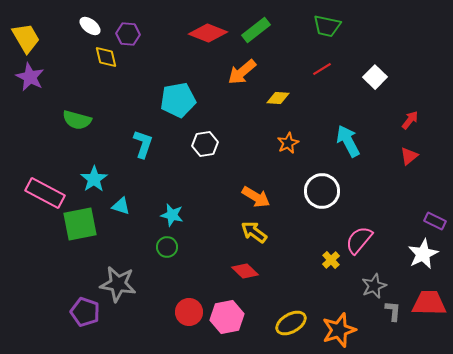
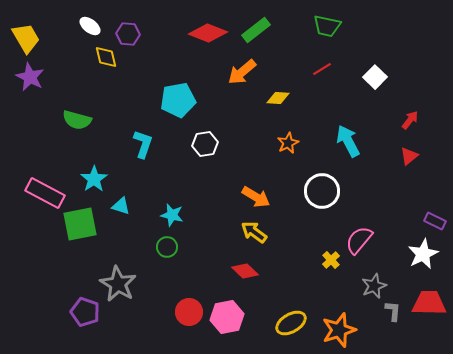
gray star at (118, 284): rotated 21 degrees clockwise
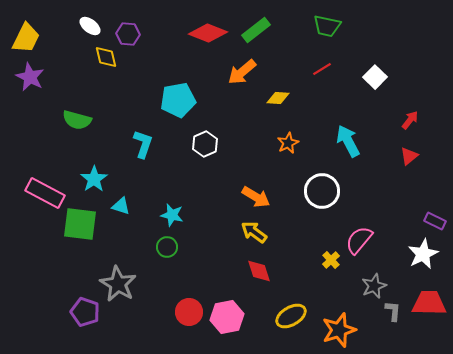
yellow trapezoid at (26, 38): rotated 56 degrees clockwise
white hexagon at (205, 144): rotated 15 degrees counterclockwise
green square at (80, 224): rotated 18 degrees clockwise
red diamond at (245, 271): moved 14 px right; rotated 28 degrees clockwise
yellow ellipse at (291, 323): moved 7 px up
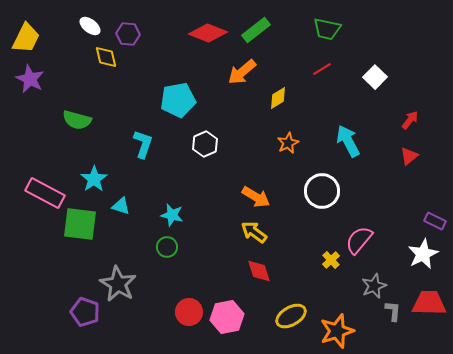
green trapezoid at (327, 26): moved 3 px down
purple star at (30, 77): moved 2 px down
yellow diamond at (278, 98): rotated 35 degrees counterclockwise
orange star at (339, 330): moved 2 px left, 1 px down
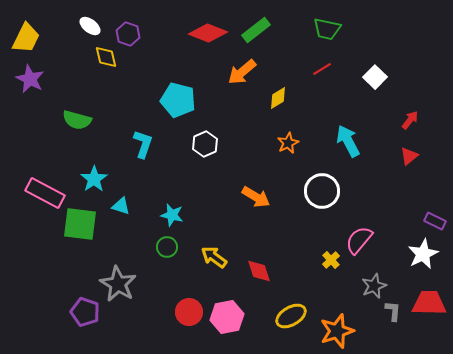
purple hexagon at (128, 34): rotated 15 degrees clockwise
cyan pentagon at (178, 100): rotated 24 degrees clockwise
yellow arrow at (254, 232): moved 40 px left, 25 px down
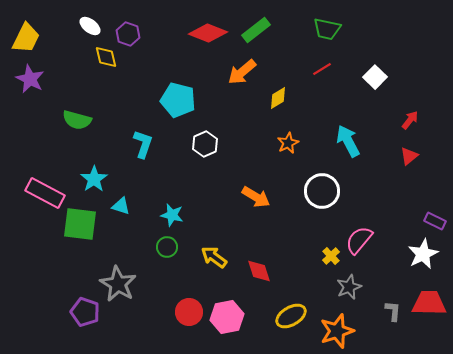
yellow cross at (331, 260): moved 4 px up
gray star at (374, 286): moved 25 px left, 1 px down
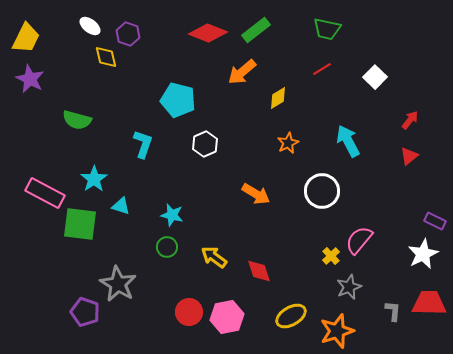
orange arrow at (256, 197): moved 3 px up
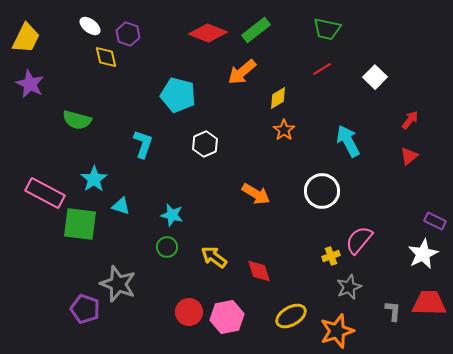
purple star at (30, 79): moved 5 px down
cyan pentagon at (178, 100): moved 5 px up
orange star at (288, 143): moved 4 px left, 13 px up; rotated 10 degrees counterclockwise
yellow cross at (331, 256): rotated 24 degrees clockwise
gray star at (118, 284): rotated 9 degrees counterclockwise
purple pentagon at (85, 312): moved 3 px up
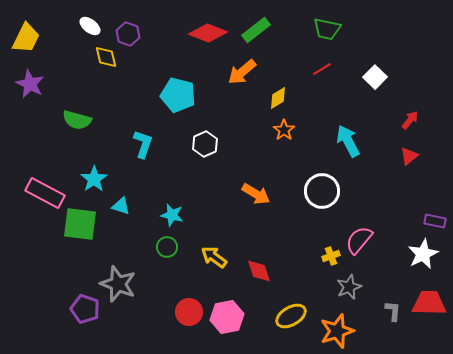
purple rectangle at (435, 221): rotated 15 degrees counterclockwise
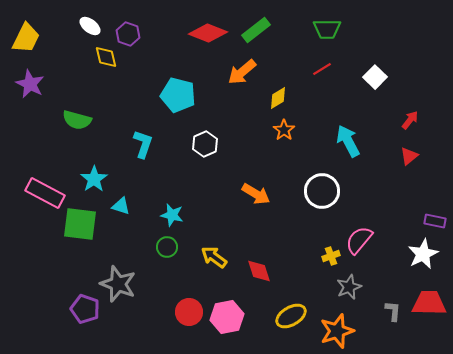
green trapezoid at (327, 29): rotated 12 degrees counterclockwise
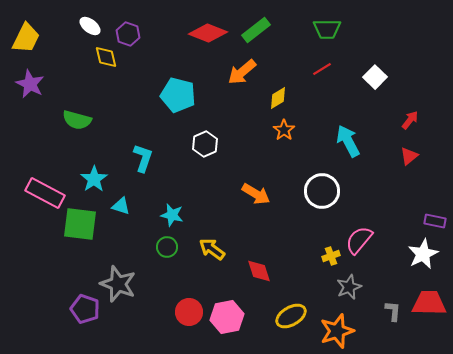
cyan L-shape at (143, 144): moved 14 px down
yellow arrow at (214, 257): moved 2 px left, 8 px up
